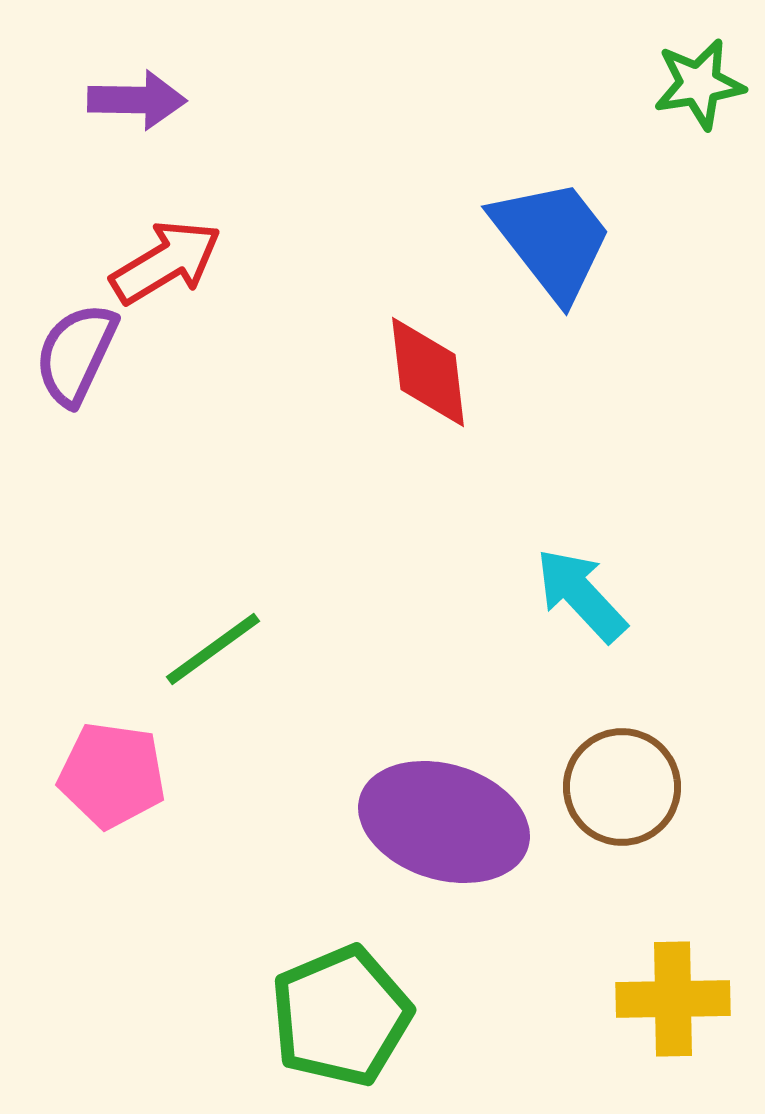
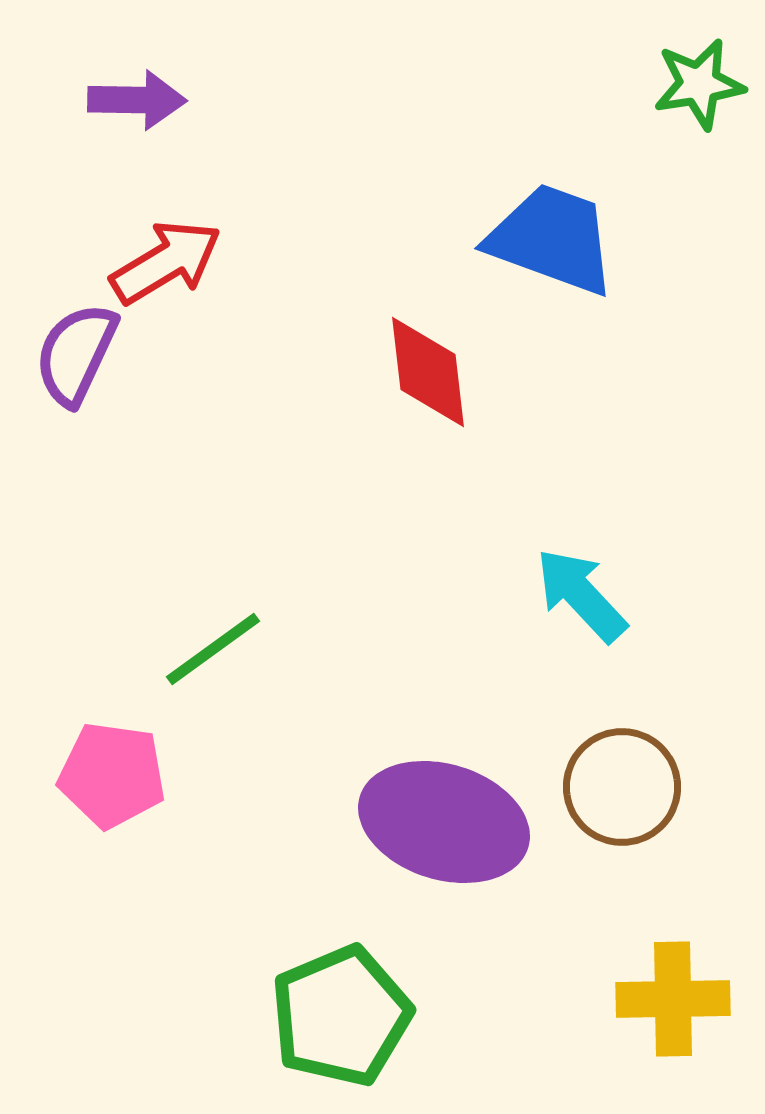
blue trapezoid: rotated 32 degrees counterclockwise
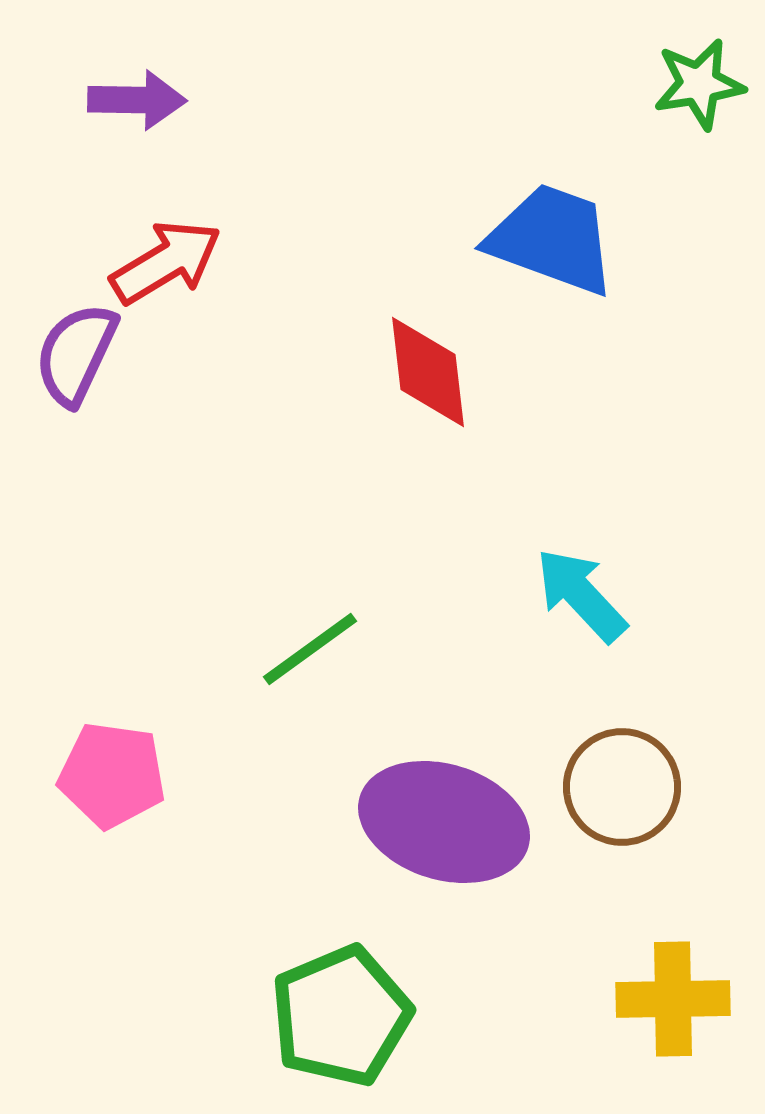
green line: moved 97 px right
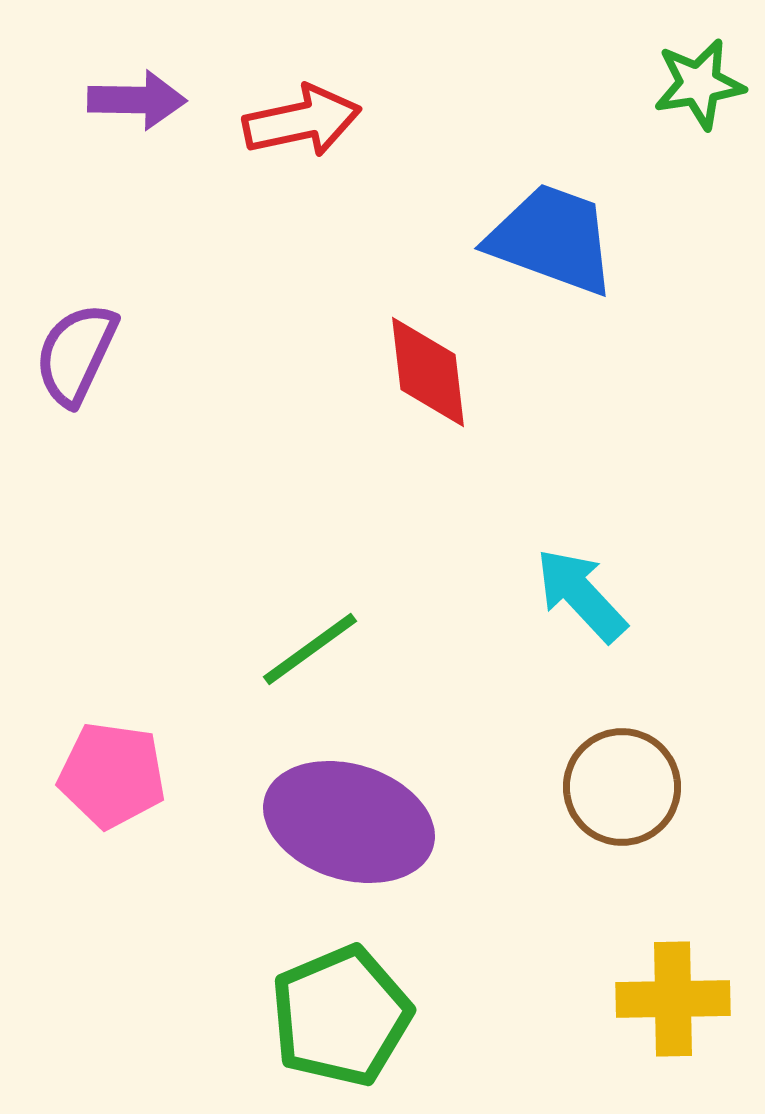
red arrow: moved 136 px right, 141 px up; rotated 19 degrees clockwise
purple ellipse: moved 95 px left
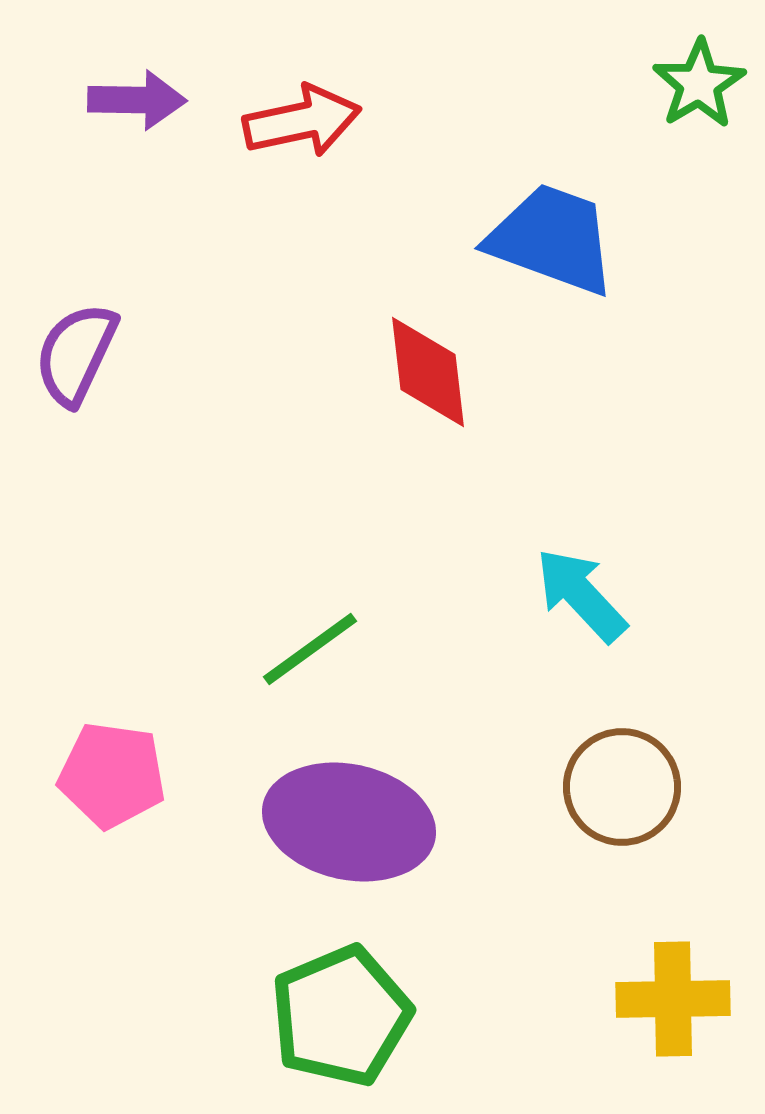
green star: rotated 22 degrees counterclockwise
purple ellipse: rotated 5 degrees counterclockwise
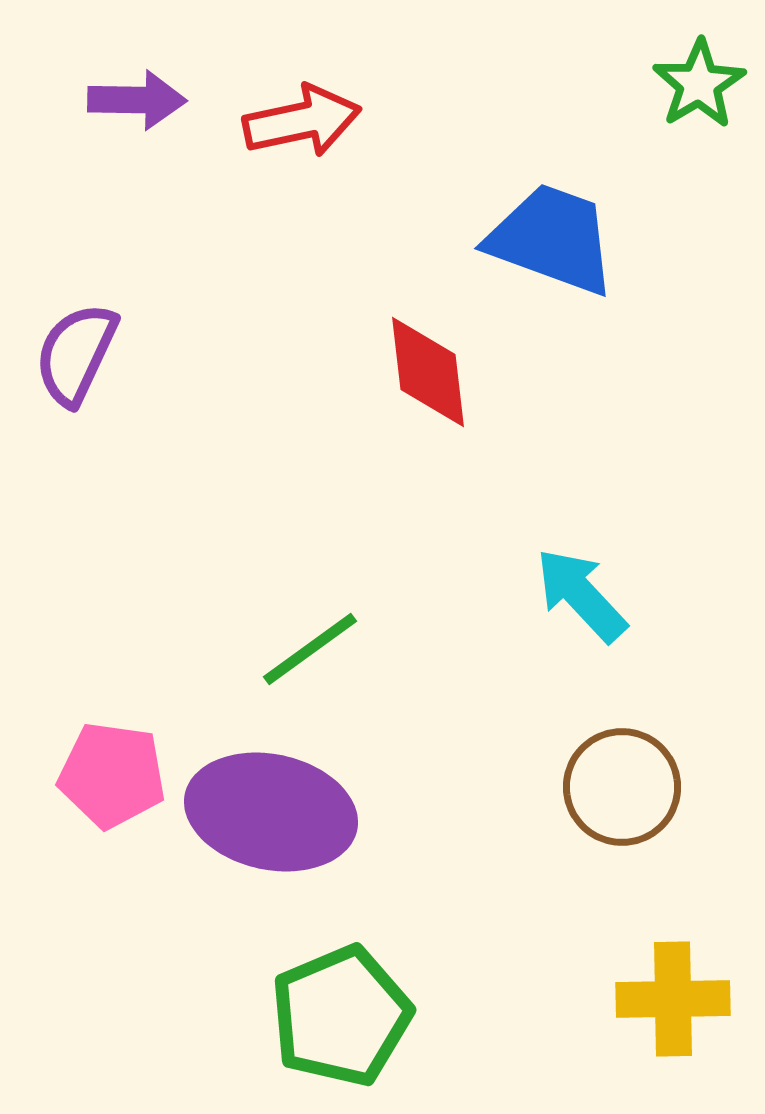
purple ellipse: moved 78 px left, 10 px up
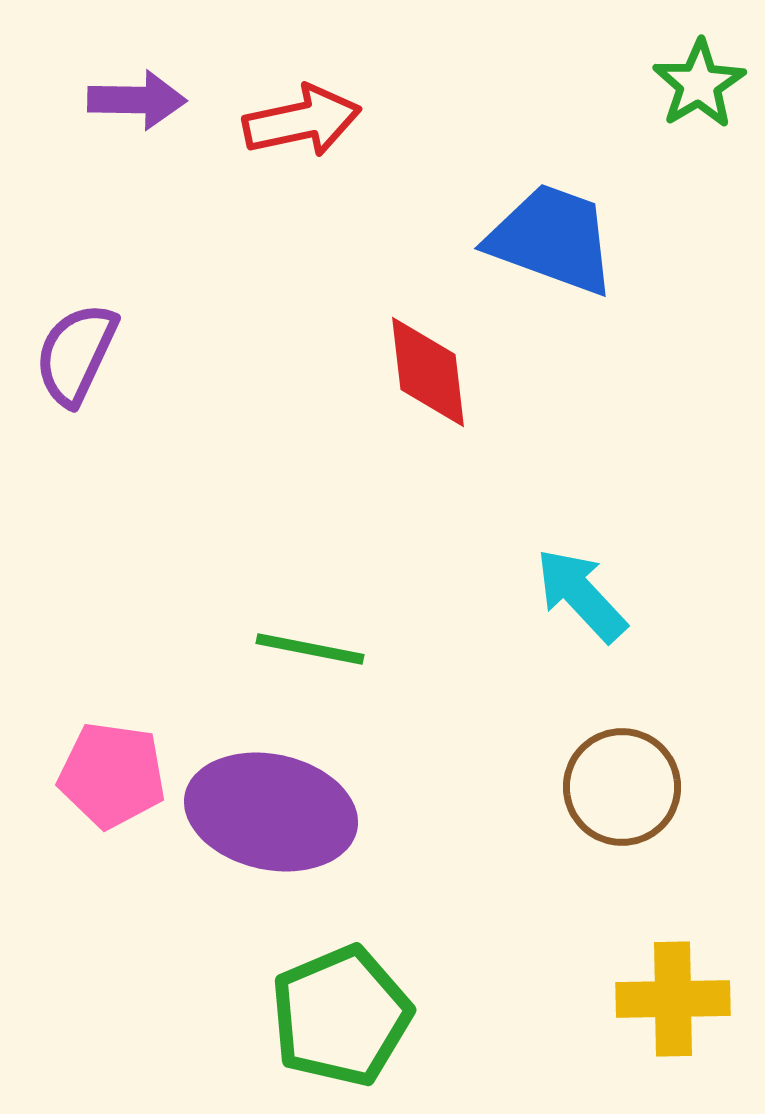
green line: rotated 47 degrees clockwise
